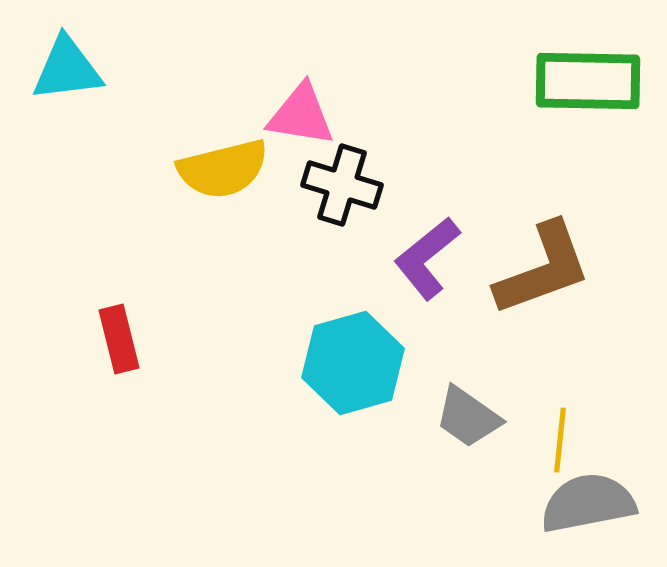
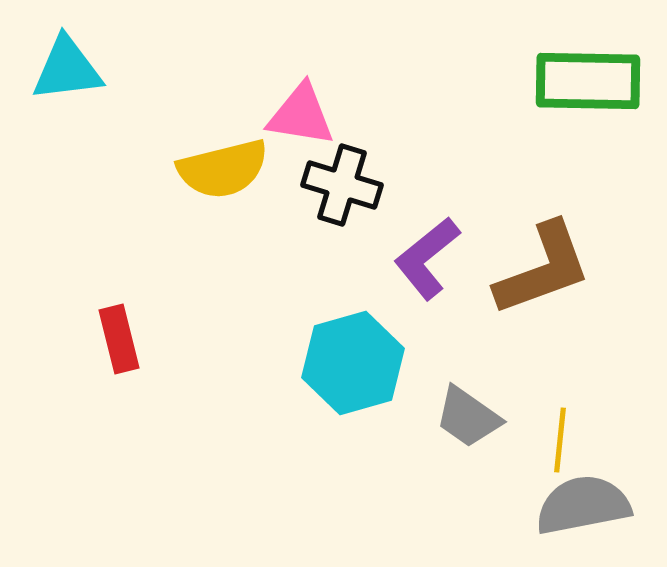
gray semicircle: moved 5 px left, 2 px down
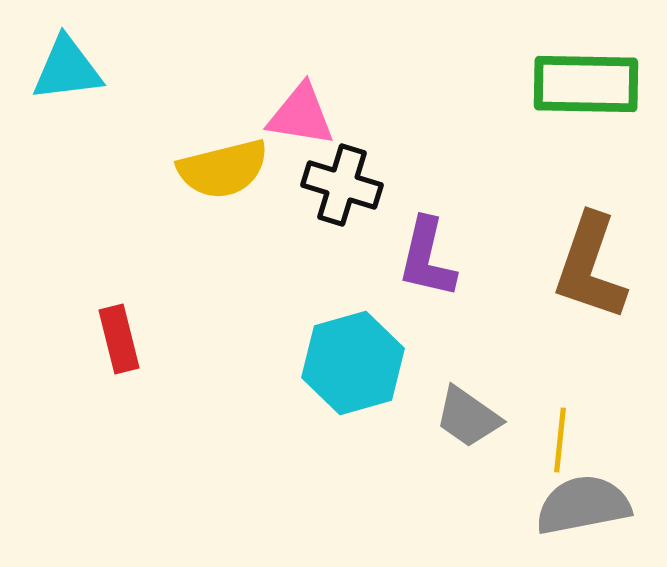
green rectangle: moved 2 px left, 3 px down
purple L-shape: rotated 38 degrees counterclockwise
brown L-shape: moved 47 px right, 2 px up; rotated 129 degrees clockwise
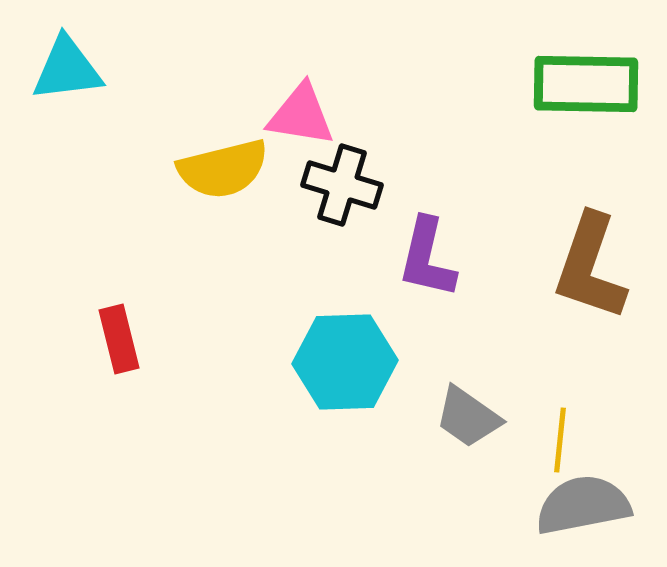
cyan hexagon: moved 8 px left, 1 px up; rotated 14 degrees clockwise
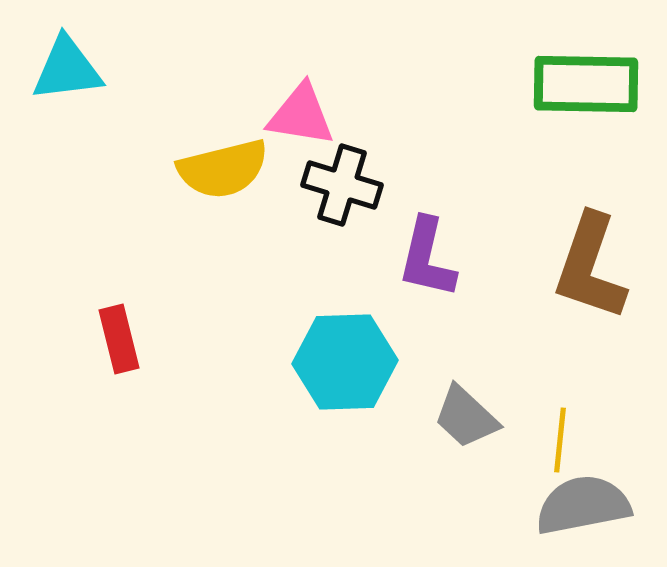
gray trapezoid: moved 2 px left; rotated 8 degrees clockwise
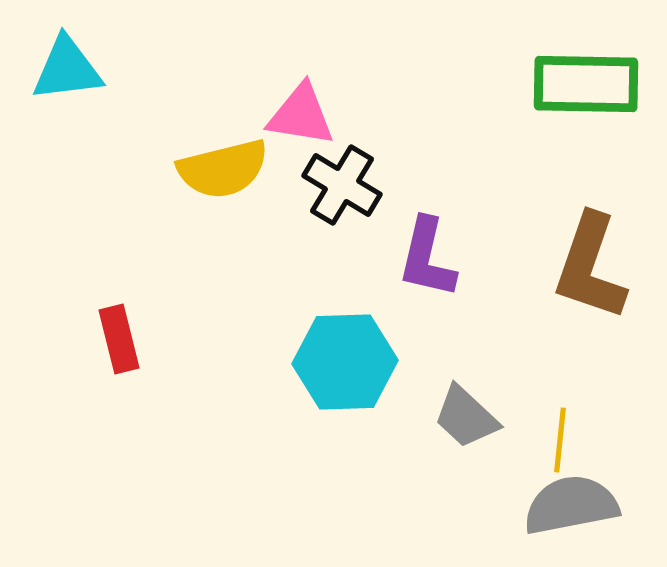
black cross: rotated 14 degrees clockwise
gray semicircle: moved 12 px left
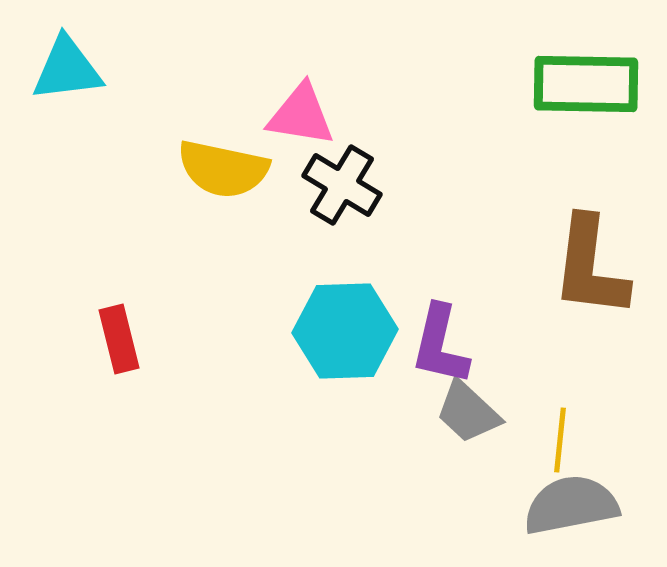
yellow semicircle: rotated 26 degrees clockwise
purple L-shape: moved 13 px right, 87 px down
brown L-shape: rotated 12 degrees counterclockwise
cyan hexagon: moved 31 px up
gray trapezoid: moved 2 px right, 5 px up
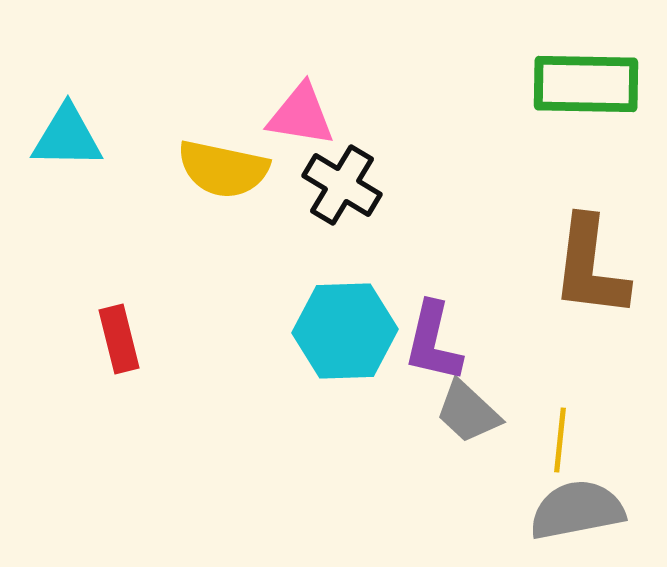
cyan triangle: moved 68 px down; rotated 8 degrees clockwise
purple L-shape: moved 7 px left, 3 px up
gray semicircle: moved 6 px right, 5 px down
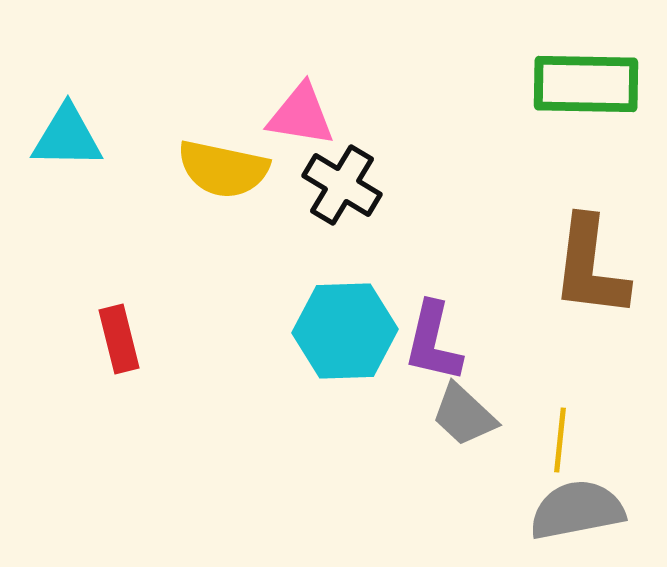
gray trapezoid: moved 4 px left, 3 px down
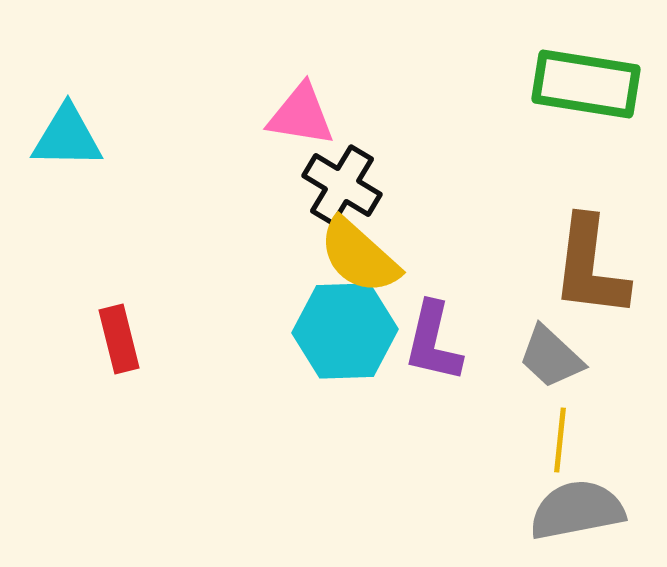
green rectangle: rotated 8 degrees clockwise
yellow semicircle: moved 136 px right, 87 px down; rotated 30 degrees clockwise
gray trapezoid: moved 87 px right, 58 px up
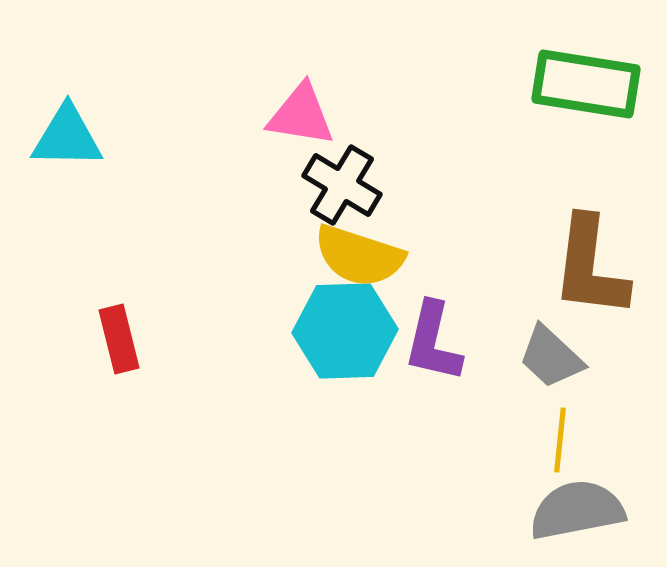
yellow semicircle: rotated 24 degrees counterclockwise
